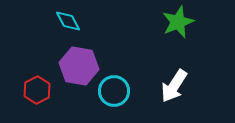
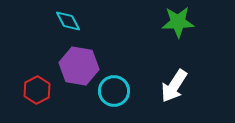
green star: rotated 20 degrees clockwise
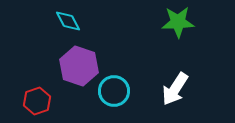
purple hexagon: rotated 9 degrees clockwise
white arrow: moved 1 px right, 3 px down
red hexagon: moved 11 px down; rotated 8 degrees clockwise
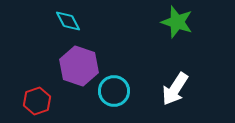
green star: moved 1 px left; rotated 20 degrees clockwise
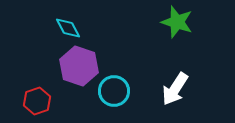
cyan diamond: moved 7 px down
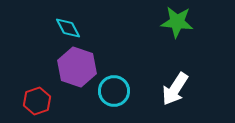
green star: rotated 12 degrees counterclockwise
purple hexagon: moved 2 px left, 1 px down
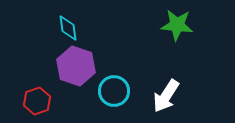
green star: moved 3 px down
cyan diamond: rotated 20 degrees clockwise
purple hexagon: moved 1 px left, 1 px up
white arrow: moved 9 px left, 7 px down
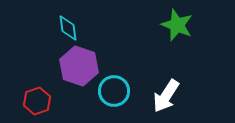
green star: rotated 16 degrees clockwise
purple hexagon: moved 3 px right
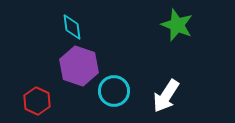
cyan diamond: moved 4 px right, 1 px up
red hexagon: rotated 16 degrees counterclockwise
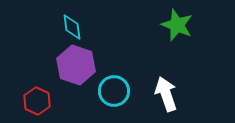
purple hexagon: moved 3 px left, 1 px up
white arrow: moved 2 px up; rotated 128 degrees clockwise
